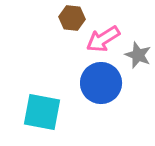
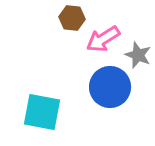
blue circle: moved 9 px right, 4 px down
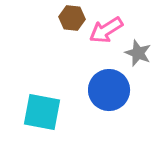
pink arrow: moved 3 px right, 9 px up
gray star: moved 2 px up
blue circle: moved 1 px left, 3 px down
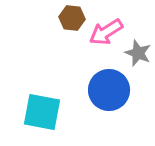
pink arrow: moved 2 px down
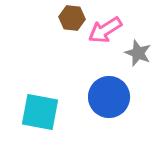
pink arrow: moved 1 px left, 2 px up
blue circle: moved 7 px down
cyan square: moved 2 px left
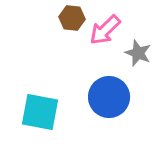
pink arrow: rotated 12 degrees counterclockwise
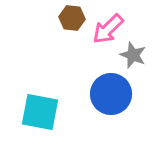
pink arrow: moved 3 px right, 1 px up
gray star: moved 5 px left, 2 px down
blue circle: moved 2 px right, 3 px up
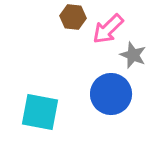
brown hexagon: moved 1 px right, 1 px up
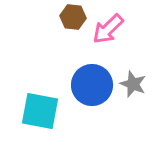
gray star: moved 29 px down
blue circle: moved 19 px left, 9 px up
cyan square: moved 1 px up
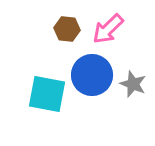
brown hexagon: moved 6 px left, 12 px down
blue circle: moved 10 px up
cyan square: moved 7 px right, 17 px up
